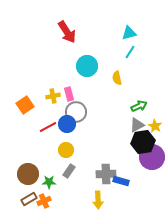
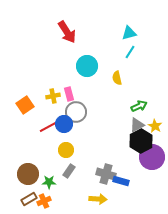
blue circle: moved 3 px left
black hexagon: moved 2 px left, 1 px up; rotated 20 degrees counterclockwise
gray cross: rotated 18 degrees clockwise
yellow arrow: moved 1 px up; rotated 84 degrees counterclockwise
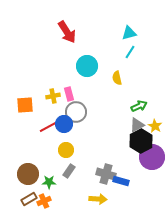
orange square: rotated 30 degrees clockwise
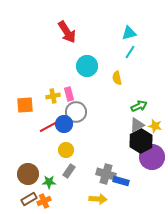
yellow star: rotated 16 degrees counterclockwise
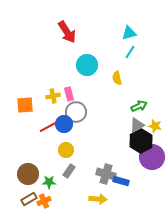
cyan circle: moved 1 px up
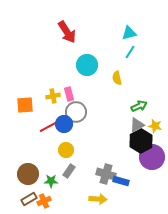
green star: moved 2 px right, 1 px up
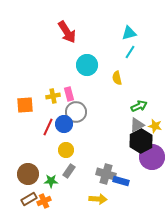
red line: rotated 36 degrees counterclockwise
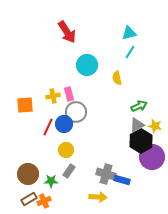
blue rectangle: moved 1 px right, 1 px up
yellow arrow: moved 2 px up
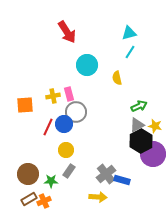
purple circle: moved 1 px right, 3 px up
gray cross: rotated 36 degrees clockwise
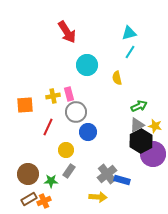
blue circle: moved 24 px right, 8 px down
gray cross: moved 1 px right
